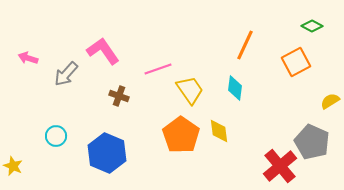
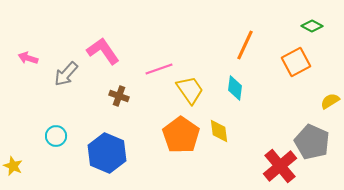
pink line: moved 1 px right
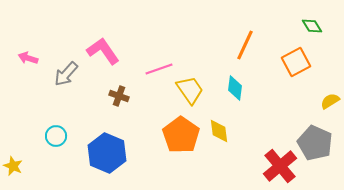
green diamond: rotated 30 degrees clockwise
gray pentagon: moved 3 px right, 1 px down
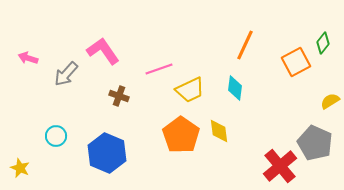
green diamond: moved 11 px right, 17 px down; rotated 70 degrees clockwise
yellow trapezoid: rotated 100 degrees clockwise
yellow star: moved 7 px right, 2 px down
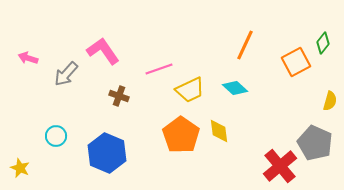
cyan diamond: rotated 55 degrees counterclockwise
yellow semicircle: rotated 138 degrees clockwise
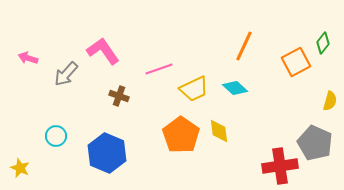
orange line: moved 1 px left, 1 px down
yellow trapezoid: moved 4 px right, 1 px up
red cross: rotated 32 degrees clockwise
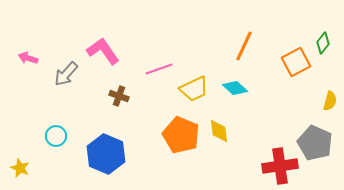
orange pentagon: rotated 12 degrees counterclockwise
blue hexagon: moved 1 px left, 1 px down
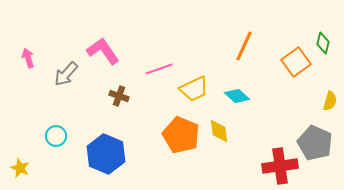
green diamond: rotated 25 degrees counterclockwise
pink arrow: rotated 54 degrees clockwise
orange square: rotated 8 degrees counterclockwise
cyan diamond: moved 2 px right, 8 px down
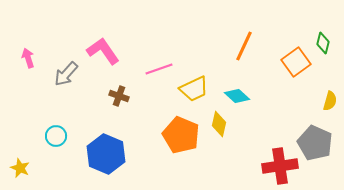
yellow diamond: moved 7 px up; rotated 20 degrees clockwise
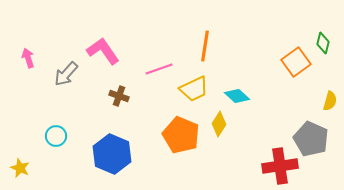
orange line: moved 39 px left; rotated 16 degrees counterclockwise
yellow diamond: rotated 20 degrees clockwise
gray pentagon: moved 4 px left, 4 px up
blue hexagon: moved 6 px right
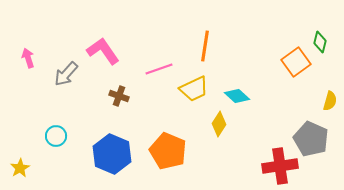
green diamond: moved 3 px left, 1 px up
orange pentagon: moved 13 px left, 16 px down
yellow star: rotated 18 degrees clockwise
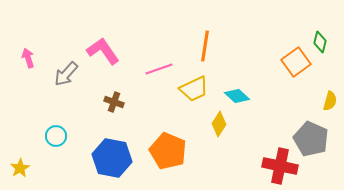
brown cross: moved 5 px left, 6 px down
blue hexagon: moved 4 px down; rotated 12 degrees counterclockwise
red cross: rotated 20 degrees clockwise
